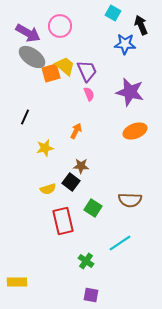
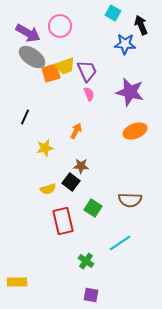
yellow trapezoid: rotated 120 degrees clockwise
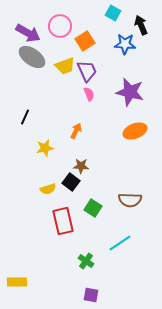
orange square: moved 34 px right, 32 px up; rotated 18 degrees counterclockwise
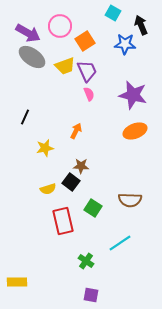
purple star: moved 3 px right, 3 px down
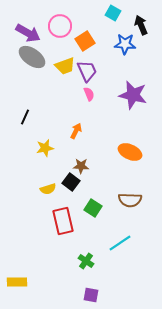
orange ellipse: moved 5 px left, 21 px down; rotated 45 degrees clockwise
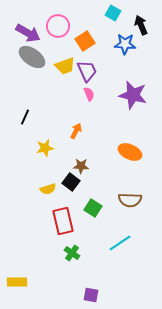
pink circle: moved 2 px left
green cross: moved 14 px left, 8 px up
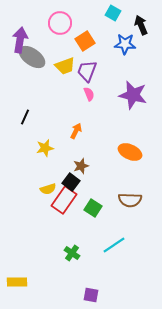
pink circle: moved 2 px right, 3 px up
purple arrow: moved 8 px left, 7 px down; rotated 110 degrees counterclockwise
purple trapezoid: rotated 135 degrees counterclockwise
brown star: rotated 21 degrees counterclockwise
red rectangle: moved 1 px right, 21 px up; rotated 48 degrees clockwise
cyan line: moved 6 px left, 2 px down
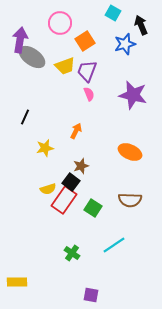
blue star: rotated 20 degrees counterclockwise
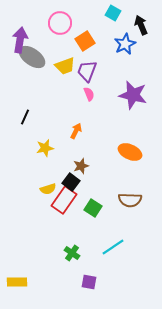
blue star: rotated 10 degrees counterclockwise
cyan line: moved 1 px left, 2 px down
purple square: moved 2 px left, 13 px up
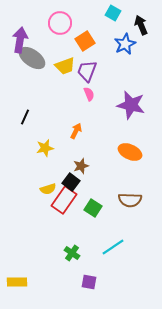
gray ellipse: moved 1 px down
purple star: moved 2 px left, 10 px down
